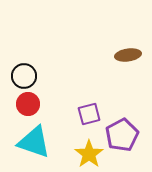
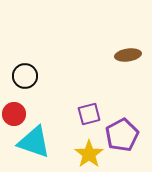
black circle: moved 1 px right
red circle: moved 14 px left, 10 px down
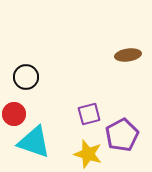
black circle: moved 1 px right, 1 px down
yellow star: moved 1 px left; rotated 20 degrees counterclockwise
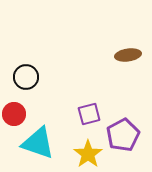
purple pentagon: moved 1 px right
cyan triangle: moved 4 px right, 1 px down
yellow star: rotated 20 degrees clockwise
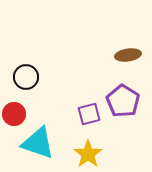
purple pentagon: moved 34 px up; rotated 12 degrees counterclockwise
